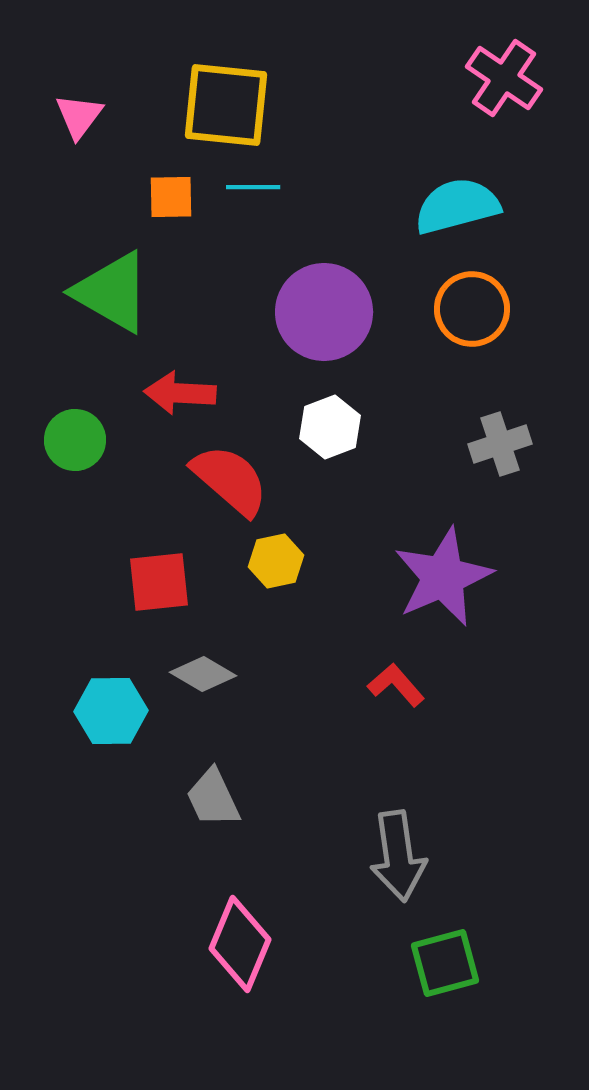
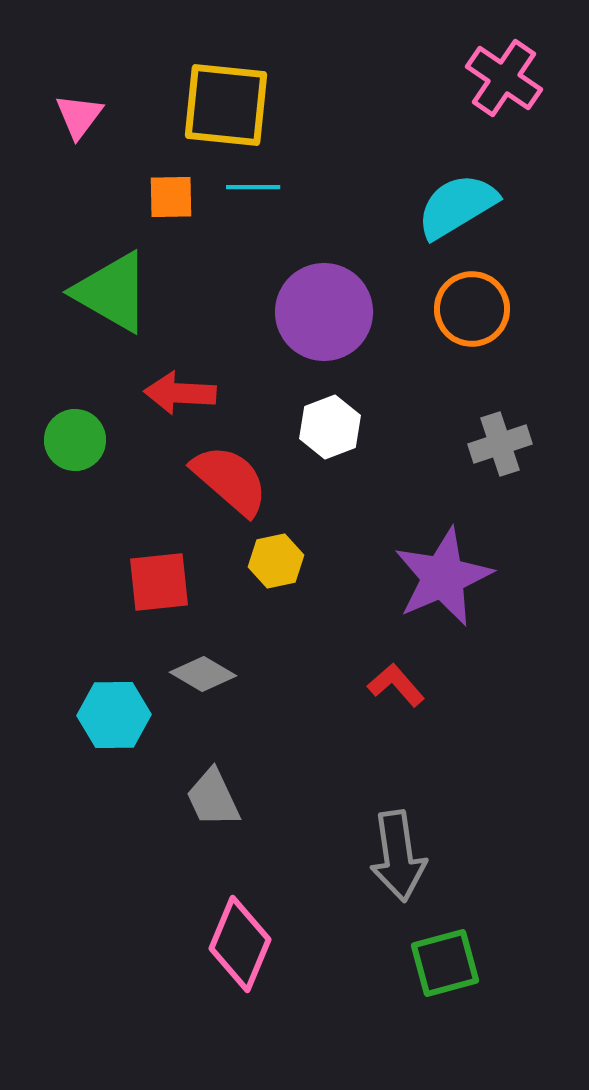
cyan semicircle: rotated 16 degrees counterclockwise
cyan hexagon: moved 3 px right, 4 px down
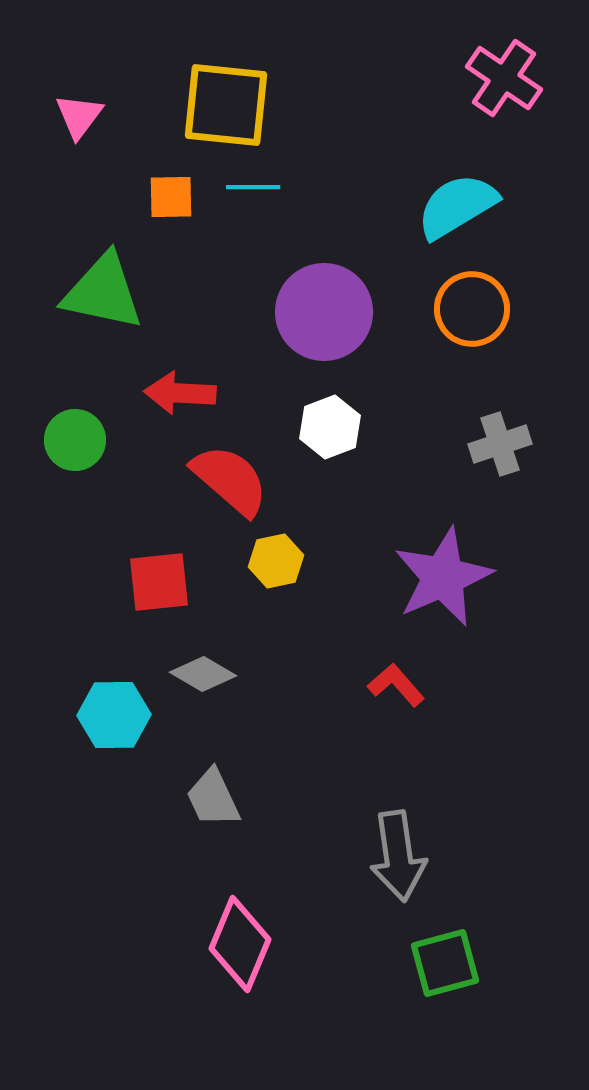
green triangle: moved 9 px left; rotated 18 degrees counterclockwise
